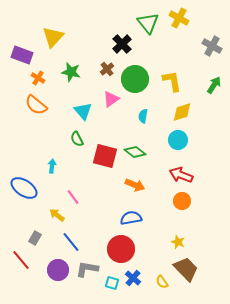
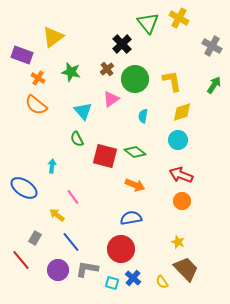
yellow triangle: rotated 10 degrees clockwise
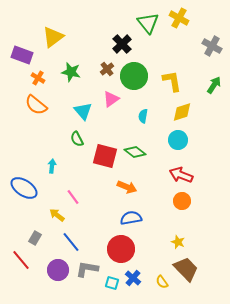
green circle: moved 1 px left, 3 px up
orange arrow: moved 8 px left, 2 px down
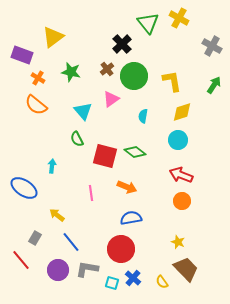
pink line: moved 18 px right, 4 px up; rotated 28 degrees clockwise
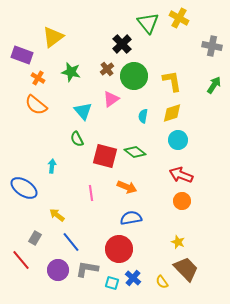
gray cross: rotated 18 degrees counterclockwise
yellow diamond: moved 10 px left, 1 px down
red circle: moved 2 px left
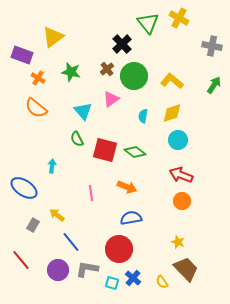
yellow L-shape: rotated 40 degrees counterclockwise
orange semicircle: moved 3 px down
red square: moved 6 px up
gray rectangle: moved 2 px left, 13 px up
